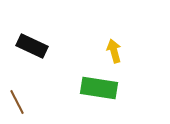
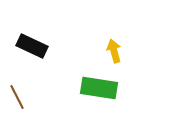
brown line: moved 5 px up
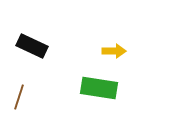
yellow arrow: rotated 105 degrees clockwise
brown line: moved 2 px right; rotated 45 degrees clockwise
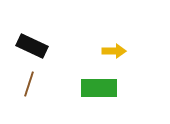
green rectangle: rotated 9 degrees counterclockwise
brown line: moved 10 px right, 13 px up
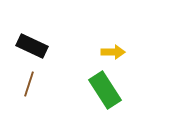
yellow arrow: moved 1 px left, 1 px down
green rectangle: moved 6 px right, 2 px down; rotated 57 degrees clockwise
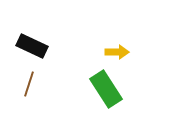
yellow arrow: moved 4 px right
green rectangle: moved 1 px right, 1 px up
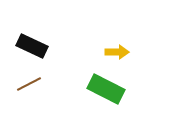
brown line: rotated 45 degrees clockwise
green rectangle: rotated 30 degrees counterclockwise
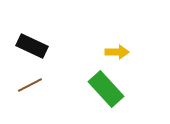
brown line: moved 1 px right, 1 px down
green rectangle: rotated 21 degrees clockwise
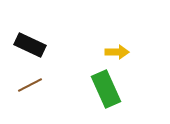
black rectangle: moved 2 px left, 1 px up
green rectangle: rotated 18 degrees clockwise
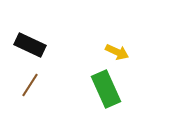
yellow arrow: rotated 25 degrees clockwise
brown line: rotated 30 degrees counterclockwise
